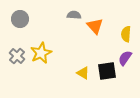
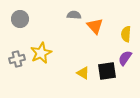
gray cross: moved 3 px down; rotated 35 degrees clockwise
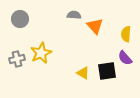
purple semicircle: rotated 77 degrees counterclockwise
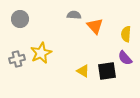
yellow triangle: moved 2 px up
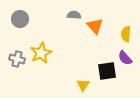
gray cross: rotated 28 degrees clockwise
yellow triangle: moved 14 px down; rotated 32 degrees clockwise
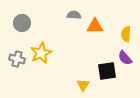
gray circle: moved 2 px right, 4 px down
orange triangle: rotated 48 degrees counterclockwise
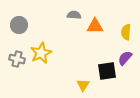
gray circle: moved 3 px left, 2 px down
yellow semicircle: moved 2 px up
purple semicircle: rotated 84 degrees clockwise
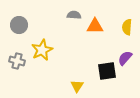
yellow semicircle: moved 1 px right, 5 px up
yellow star: moved 1 px right, 3 px up
gray cross: moved 2 px down
yellow triangle: moved 6 px left, 1 px down
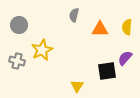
gray semicircle: rotated 80 degrees counterclockwise
orange triangle: moved 5 px right, 3 px down
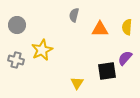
gray circle: moved 2 px left
gray cross: moved 1 px left, 1 px up
yellow triangle: moved 3 px up
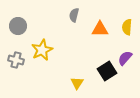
gray circle: moved 1 px right, 1 px down
black square: rotated 24 degrees counterclockwise
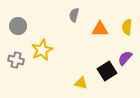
yellow triangle: moved 4 px right; rotated 48 degrees counterclockwise
